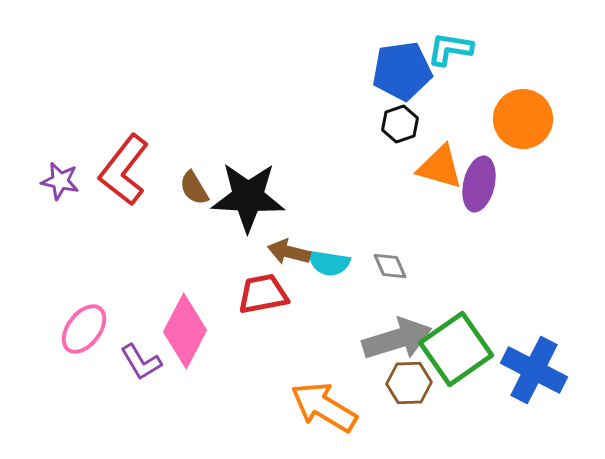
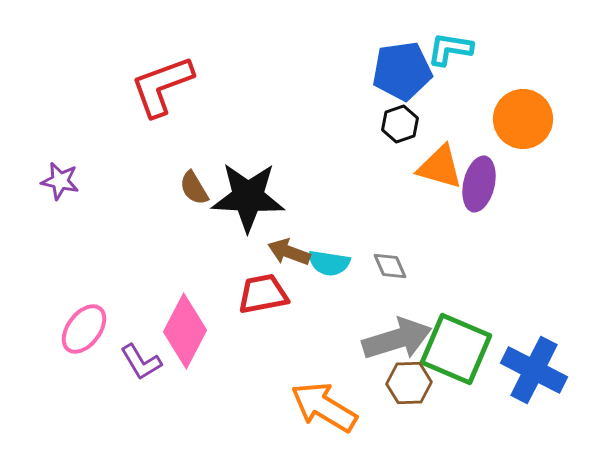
red L-shape: moved 38 px right, 84 px up; rotated 32 degrees clockwise
brown arrow: rotated 6 degrees clockwise
green square: rotated 32 degrees counterclockwise
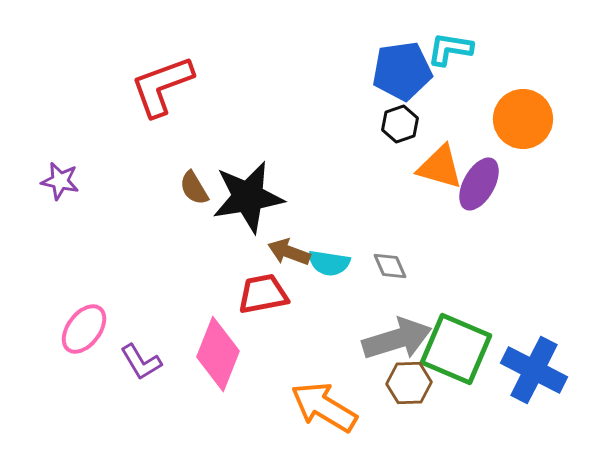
purple ellipse: rotated 16 degrees clockwise
black star: rotated 12 degrees counterclockwise
pink diamond: moved 33 px right, 23 px down; rotated 6 degrees counterclockwise
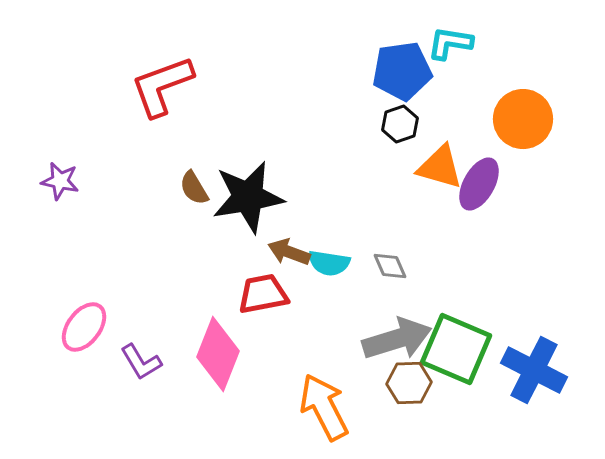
cyan L-shape: moved 6 px up
pink ellipse: moved 2 px up
orange arrow: rotated 32 degrees clockwise
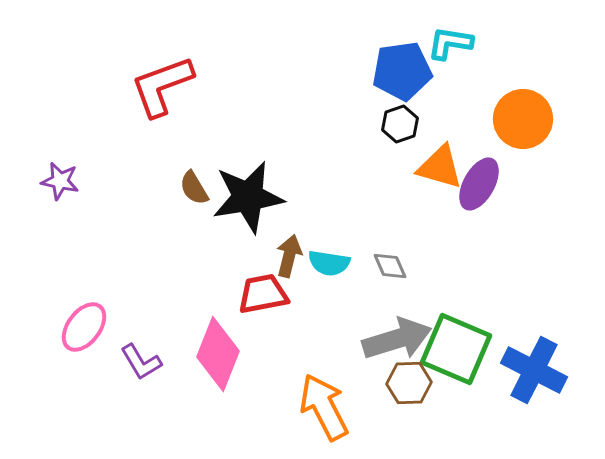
brown arrow: moved 4 px down; rotated 84 degrees clockwise
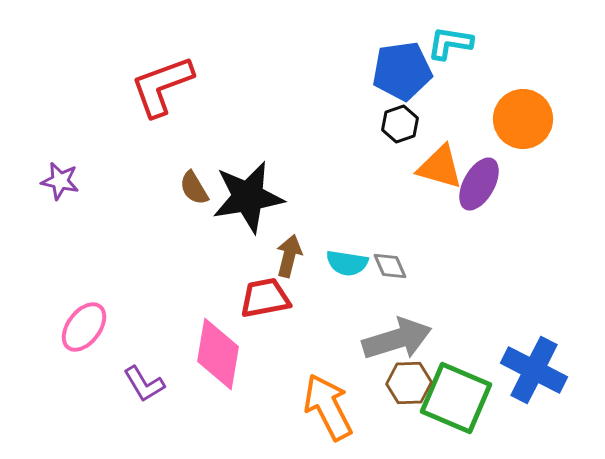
cyan semicircle: moved 18 px right
red trapezoid: moved 2 px right, 4 px down
green square: moved 49 px down
pink diamond: rotated 12 degrees counterclockwise
purple L-shape: moved 3 px right, 22 px down
orange arrow: moved 4 px right
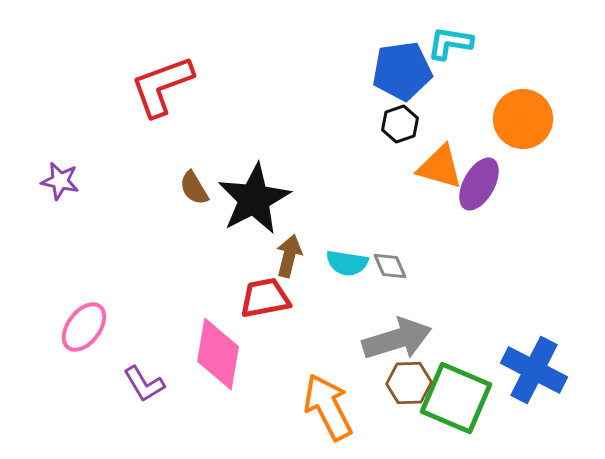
black star: moved 6 px right, 2 px down; rotated 18 degrees counterclockwise
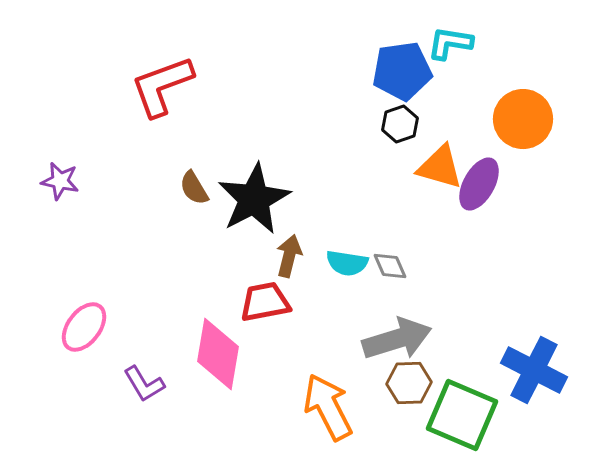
red trapezoid: moved 4 px down
green square: moved 6 px right, 17 px down
